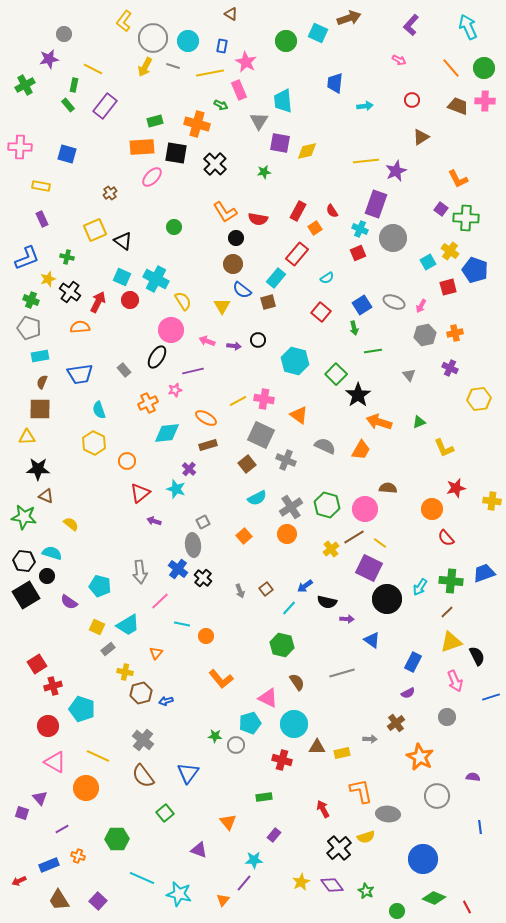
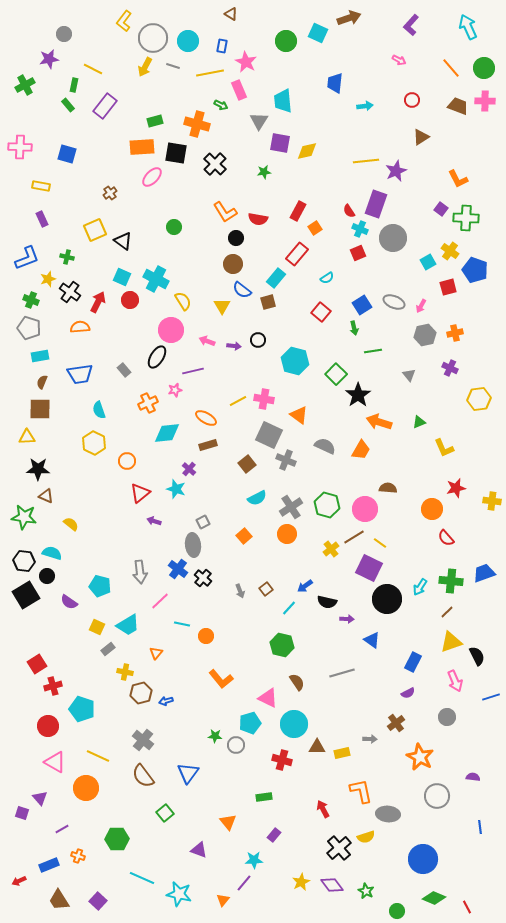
red semicircle at (332, 211): moved 17 px right
gray square at (261, 435): moved 8 px right
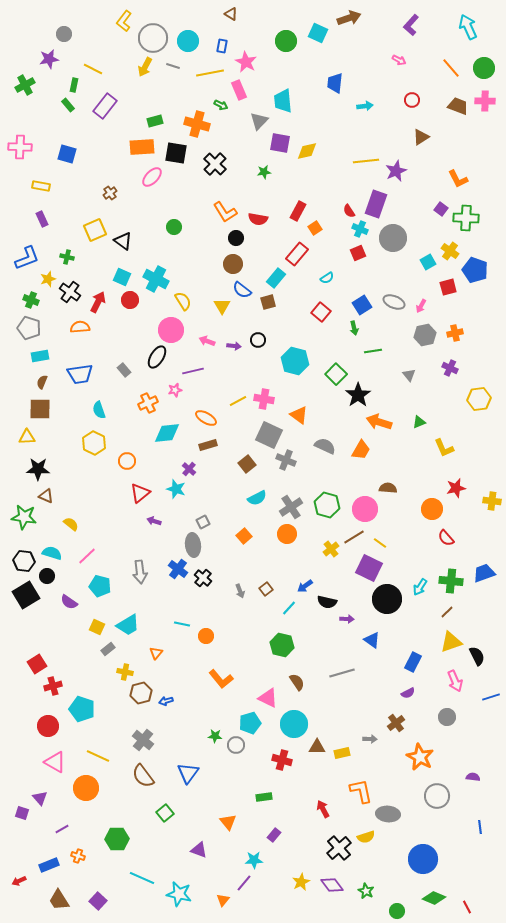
gray triangle at (259, 121): rotated 12 degrees clockwise
pink line at (160, 601): moved 73 px left, 45 px up
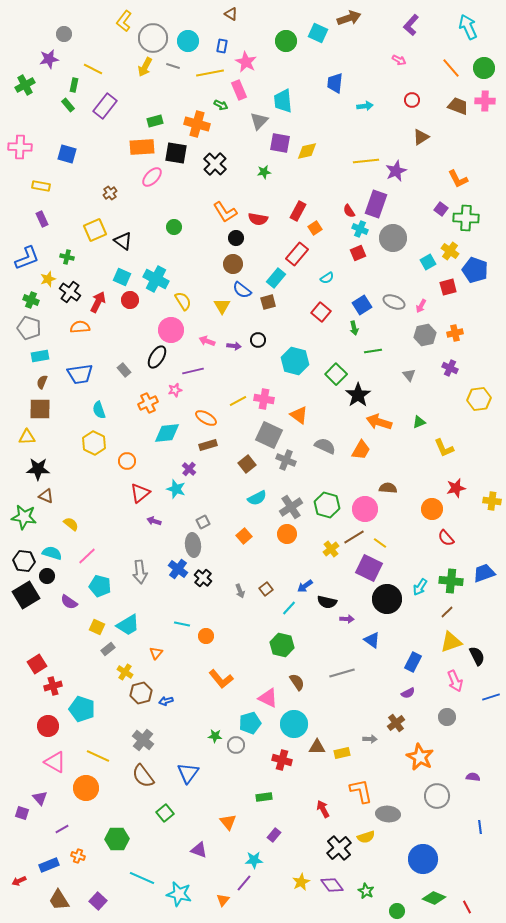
yellow cross at (125, 672): rotated 21 degrees clockwise
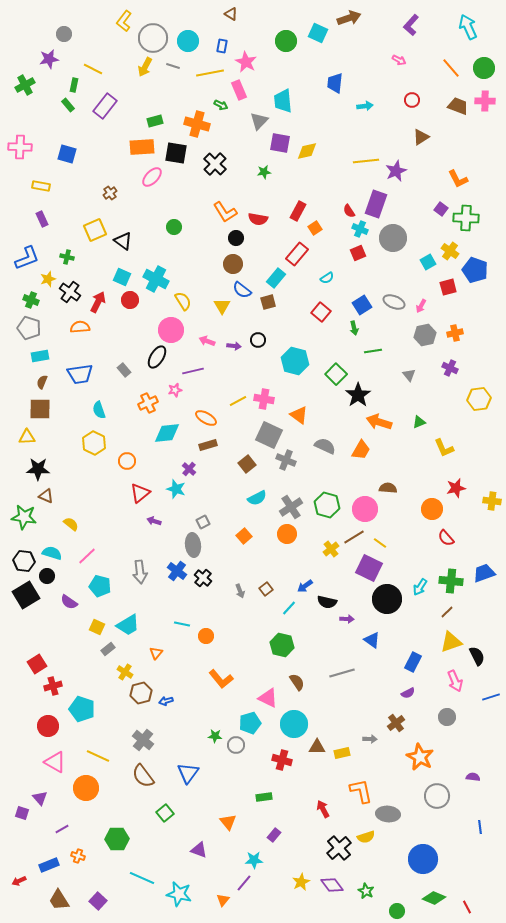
blue cross at (178, 569): moved 1 px left, 2 px down
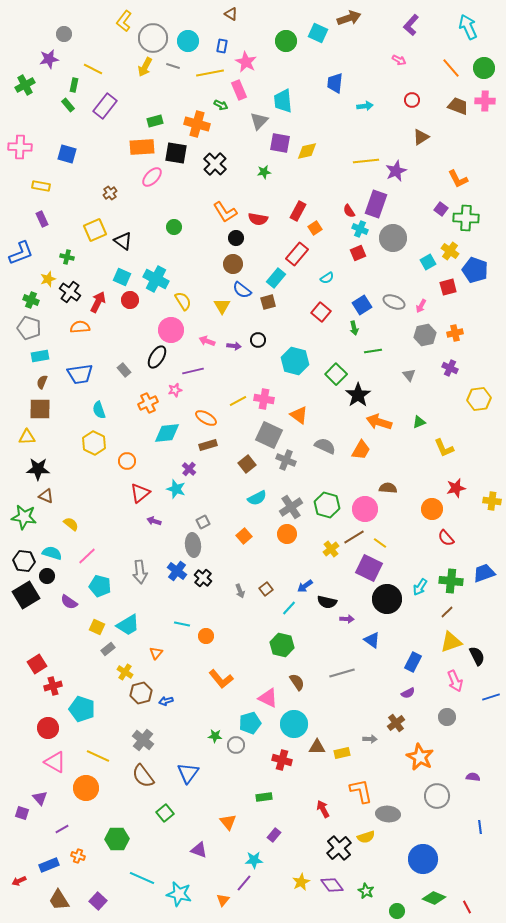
blue L-shape at (27, 258): moved 6 px left, 5 px up
red circle at (48, 726): moved 2 px down
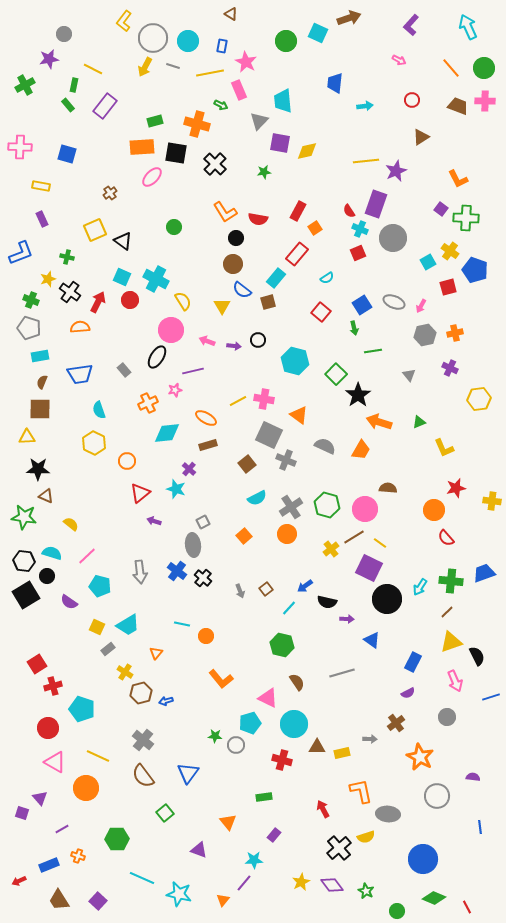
orange circle at (432, 509): moved 2 px right, 1 px down
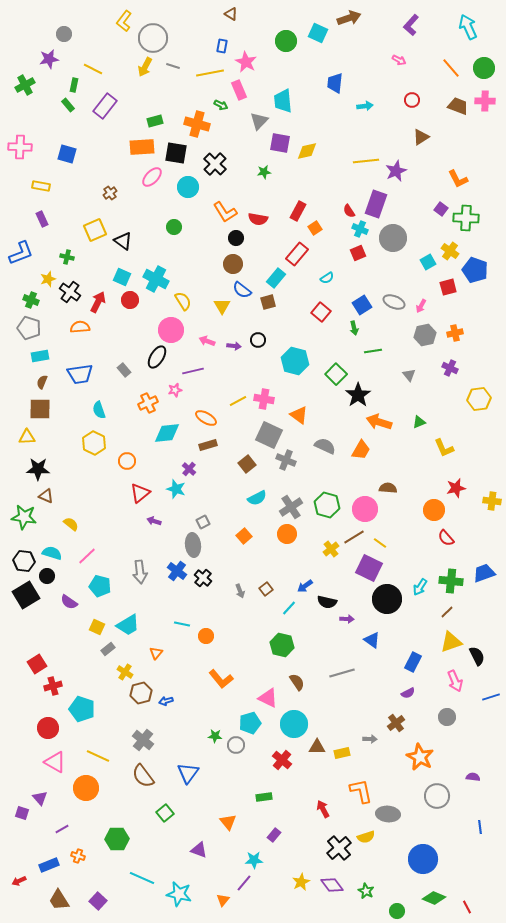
cyan circle at (188, 41): moved 146 px down
red cross at (282, 760): rotated 24 degrees clockwise
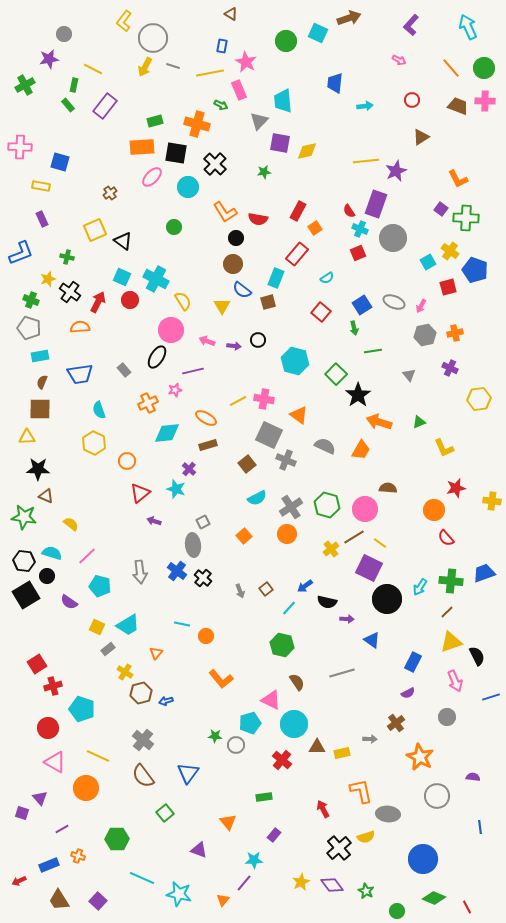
blue square at (67, 154): moved 7 px left, 8 px down
cyan rectangle at (276, 278): rotated 18 degrees counterclockwise
pink triangle at (268, 698): moved 3 px right, 2 px down
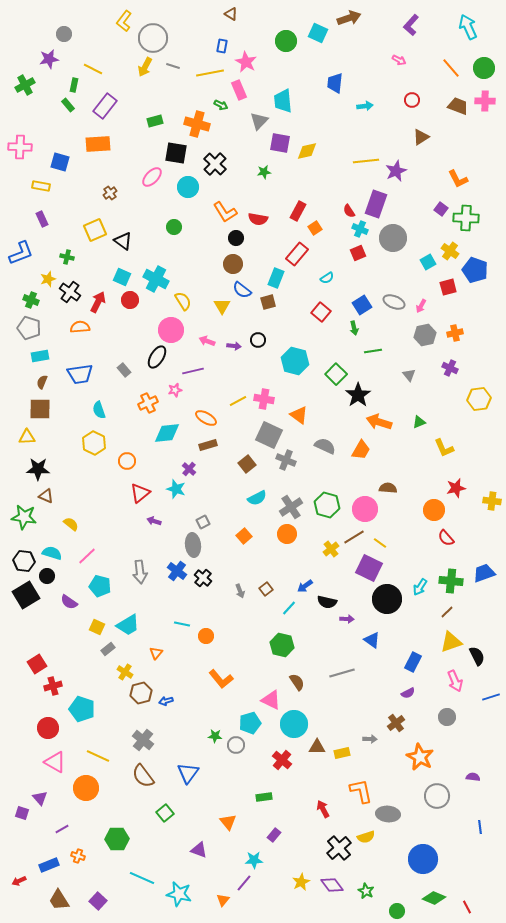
orange rectangle at (142, 147): moved 44 px left, 3 px up
